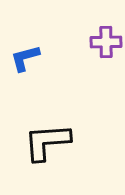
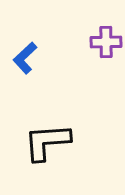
blue L-shape: rotated 28 degrees counterclockwise
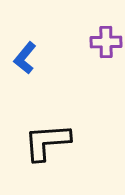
blue L-shape: rotated 8 degrees counterclockwise
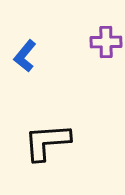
blue L-shape: moved 2 px up
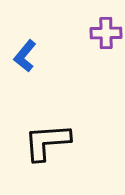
purple cross: moved 9 px up
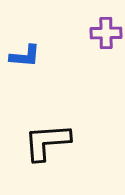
blue L-shape: rotated 124 degrees counterclockwise
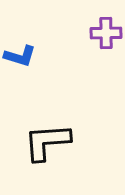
blue L-shape: moved 5 px left; rotated 12 degrees clockwise
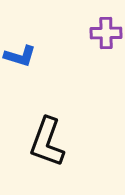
black L-shape: rotated 66 degrees counterclockwise
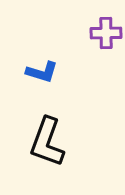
blue L-shape: moved 22 px right, 16 px down
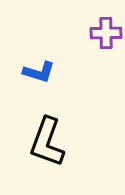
blue L-shape: moved 3 px left
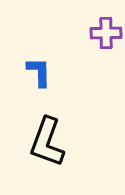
blue L-shape: rotated 108 degrees counterclockwise
